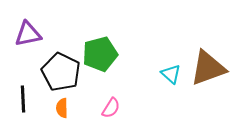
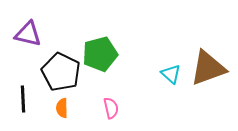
purple triangle: rotated 24 degrees clockwise
pink semicircle: rotated 45 degrees counterclockwise
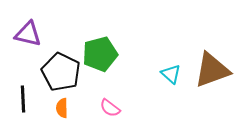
brown triangle: moved 4 px right, 2 px down
pink semicircle: moved 1 px left; rotated 140 degrees clockwise
